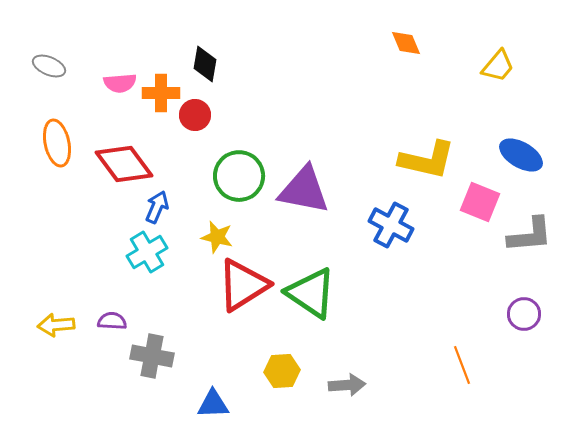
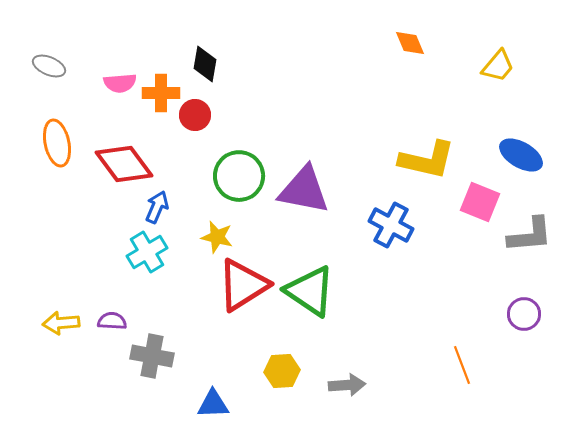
orange diamond: moved 4 px right
green triangle: moved 1 px left, 2 px up
yellow arrow: moved 5 px right, 2 px up
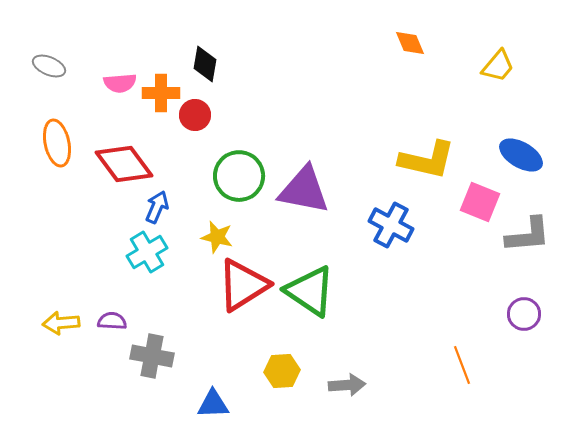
gray L-shape: moved 2 px left
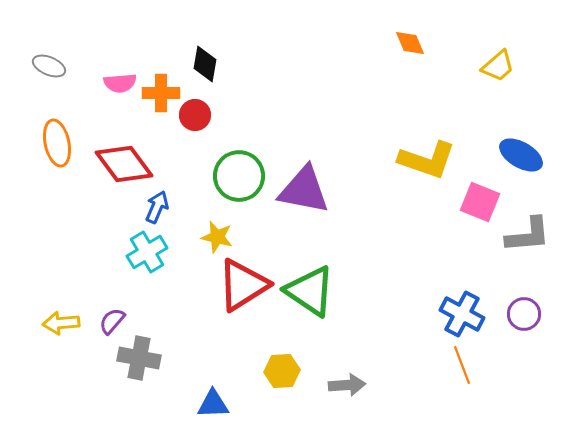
yellow trapezoid: rotated 9 degrees clockwise
yellow L-shape: rotated 6 degrees clockwise
blue cross: moved 71 px right, 89 px down
purple semicircle: rotated 52 degrees counterclockwise
gray cross: moved 13 px left, 2 px down
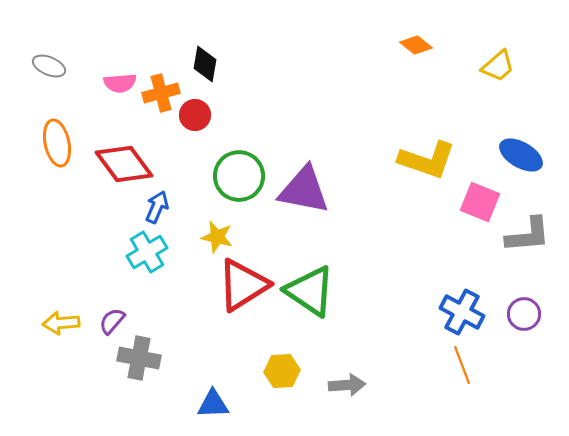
orange diamond: moved 6 px right, 2 px down; rotated 28 degrees counterclockwise
orange cross: rotated 15 degrees counterclockwise
blue cross: moved 2 px up
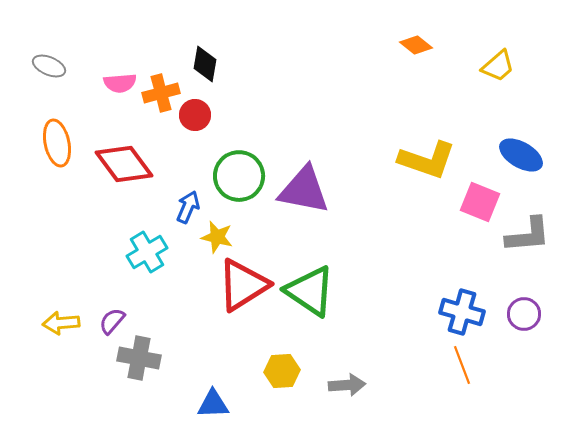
blue arrow: moved 31 px right
blue cross: rotated 12 degrees counterclockwise
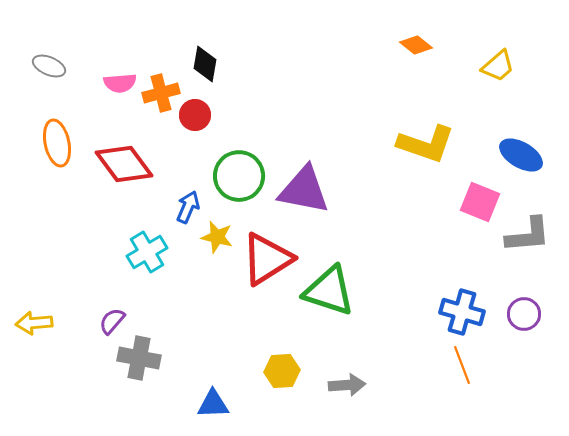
yellow L-shape: moved 1 px left, 16 px up
red triangle: moved 24 px right, 26 px up
green triangle: moved 19 px right; rotated 16 degrees counterclockwise
yellow arrow: moved 27 px left
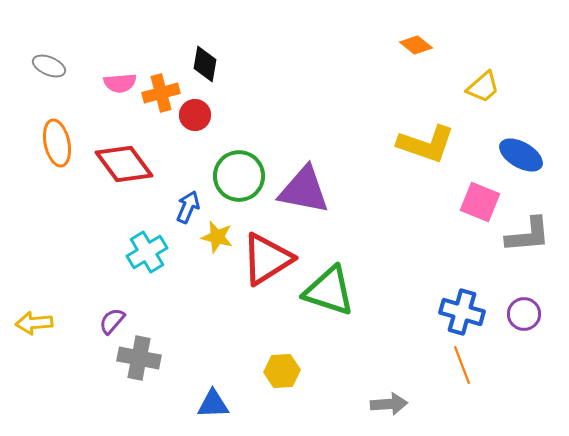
yellow trapezoid: moved 15 px left, 21 px down
gray arrow: moved 42 px right, 19 px down
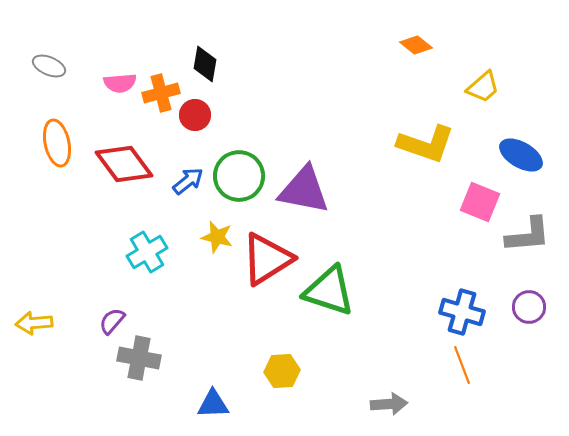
blue arrow: moved 26 px up; rotated 28 degrees clockwise
purple circle: moved 5 px right, 7 px up
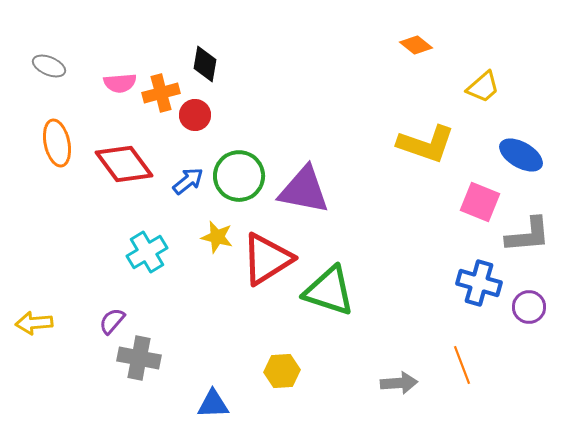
blue cross: moved 17 px right, 29 px up
gray arrow: moved 10 px right, 21 px up
